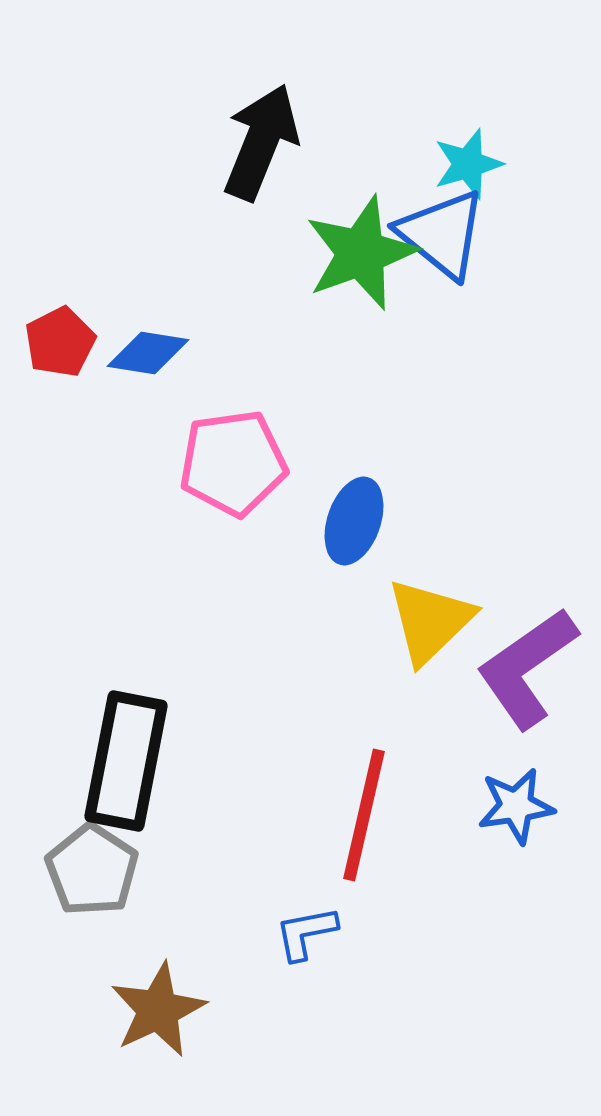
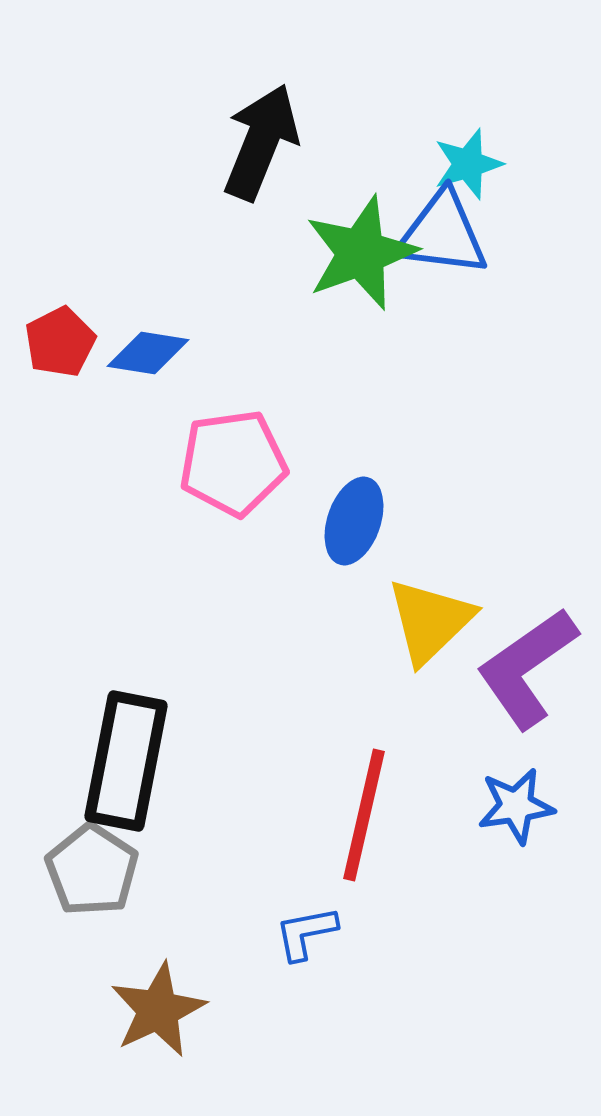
blue triangle: rotated 32 degrees counterclockwise
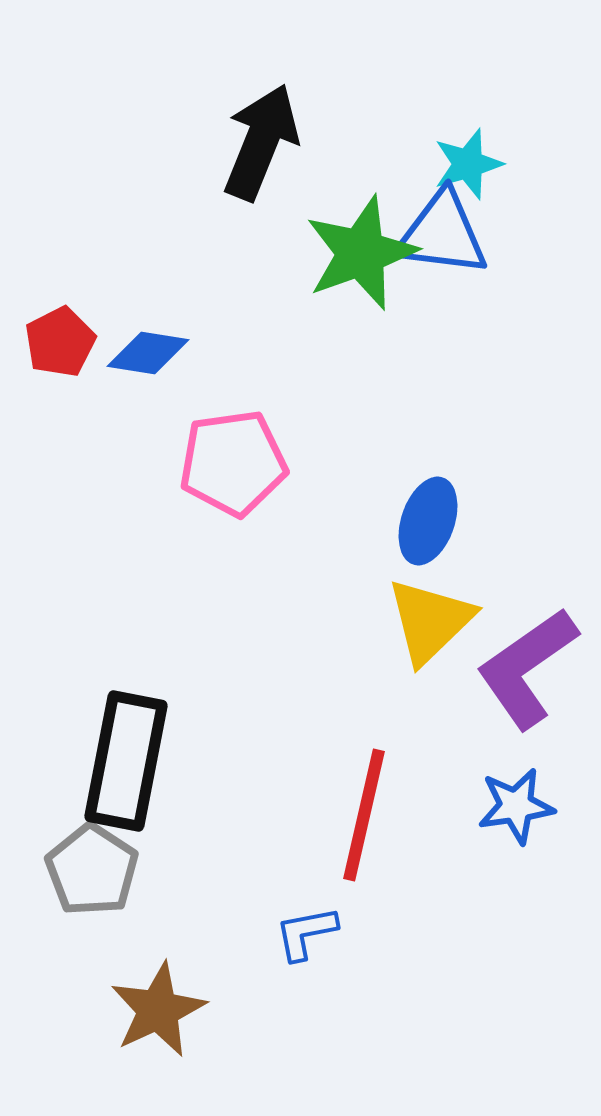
blue ellipse: moved 74 px right
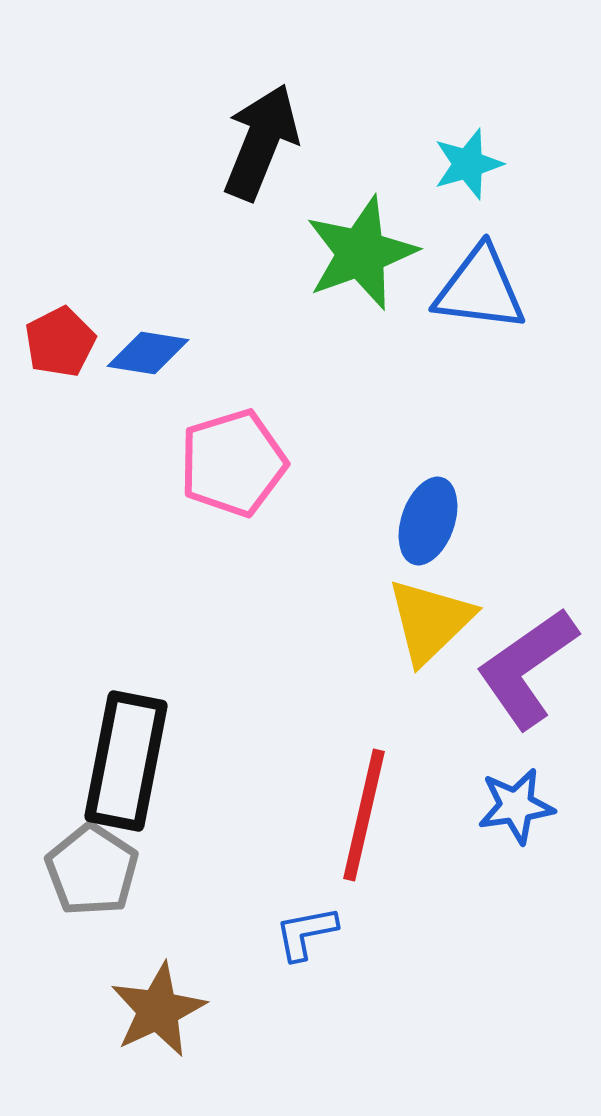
blue triangle: moved 38 px right, 55 px down
pink pentagon: rotated 9 degrees counterclockwise
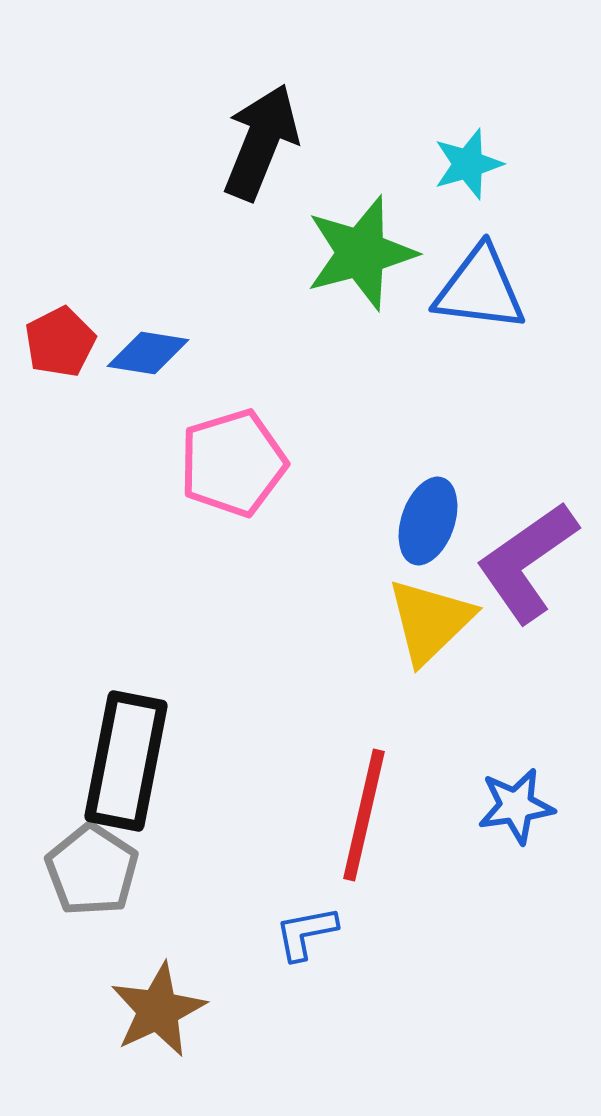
green star: rotated 5 degrees clockwise
purple L-shape: moved 106 px up
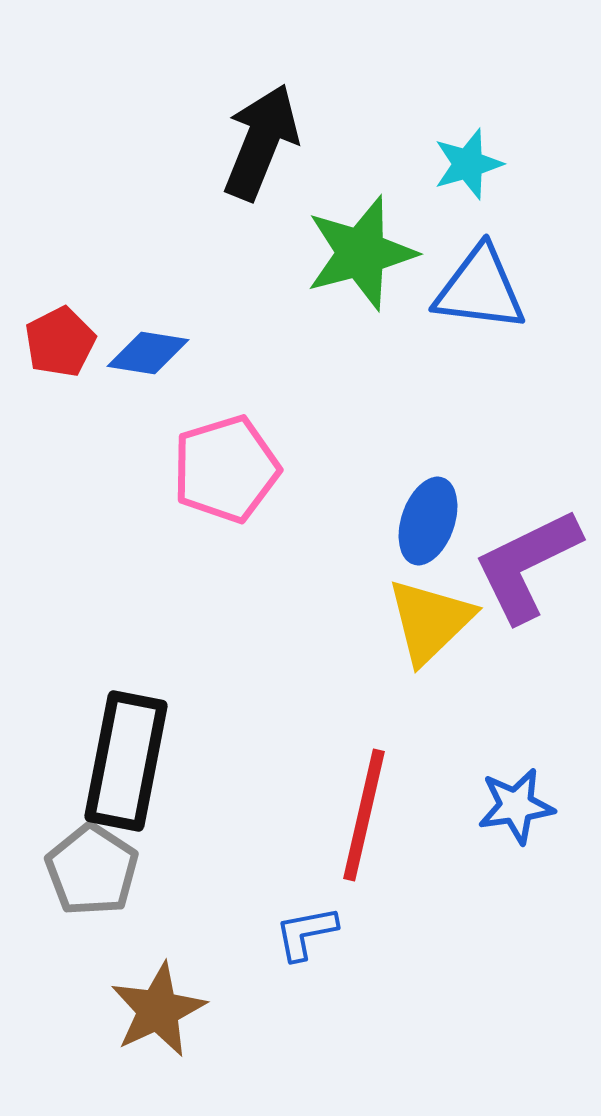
pink pentagon: moved 7 px left, 6 px down
purple L-shape: moved 3 px down; rotated 9 degrees clockwise
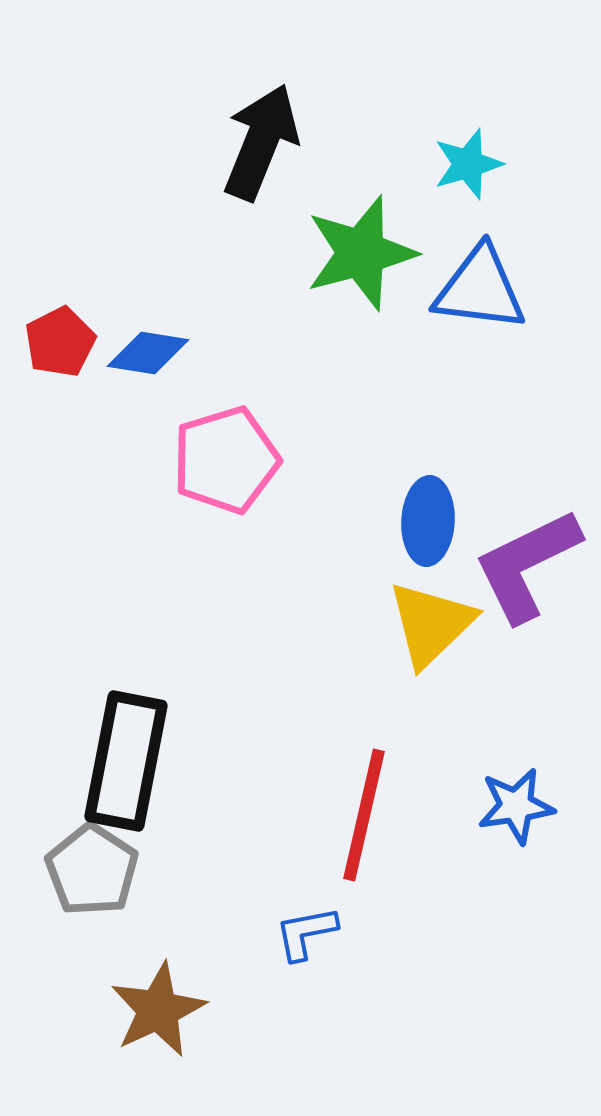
pink pentagon: moved 9 px up
blue ellipse: rotated 16 degrees counterclockwise
yellow triangle: moved 1 px right, 3 px down
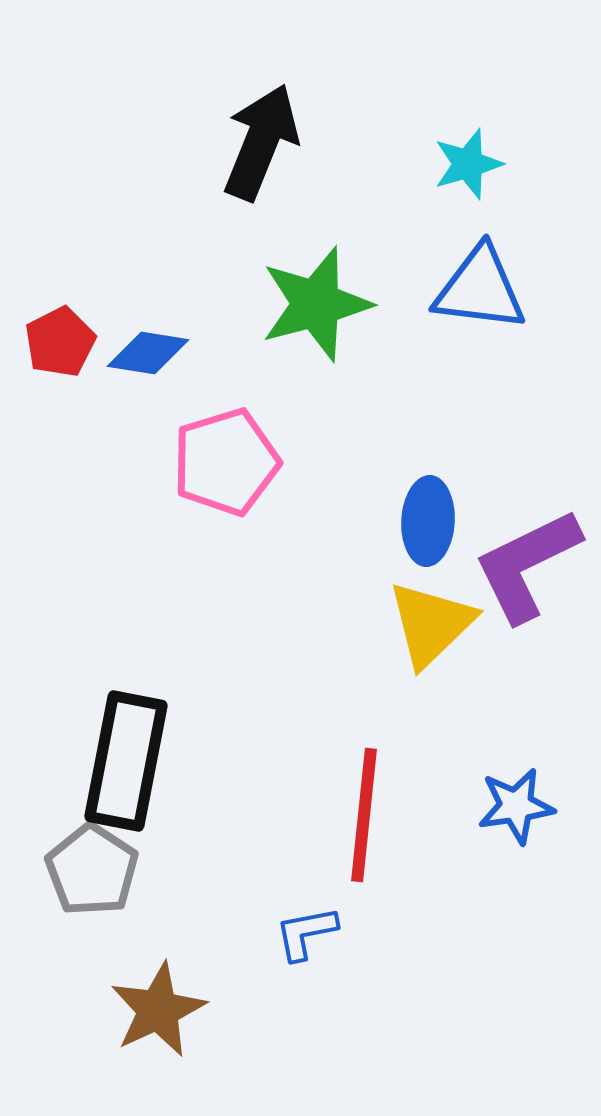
green star: moved 45 px left, 51 px down
pink pentagon: moved 2 px down
red line: rotated 7 degrees counterclockwise
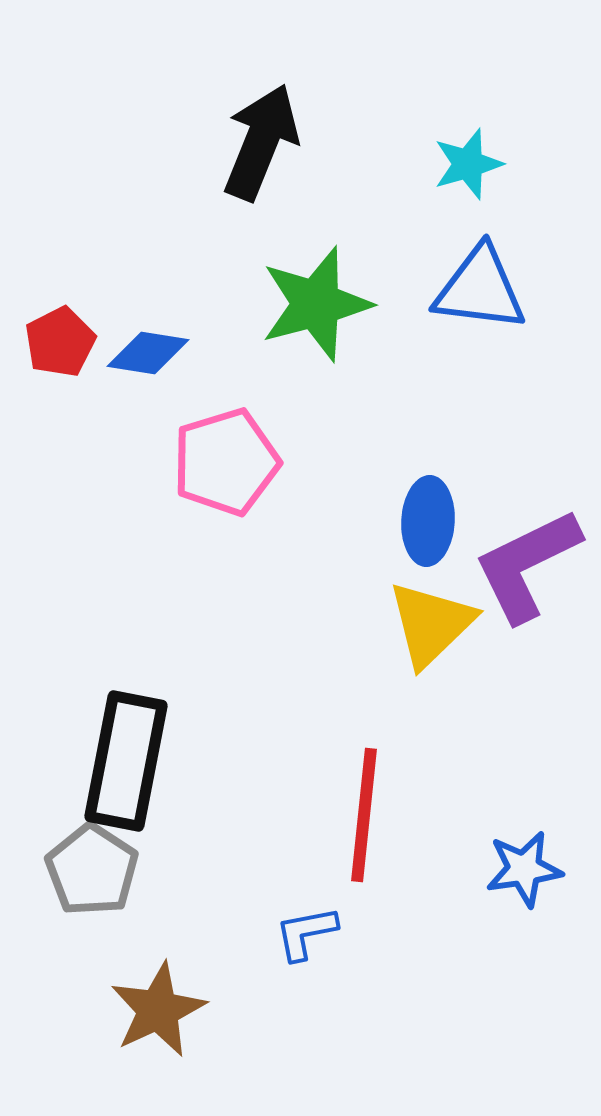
blue star: moved 8 px right, 63 px down
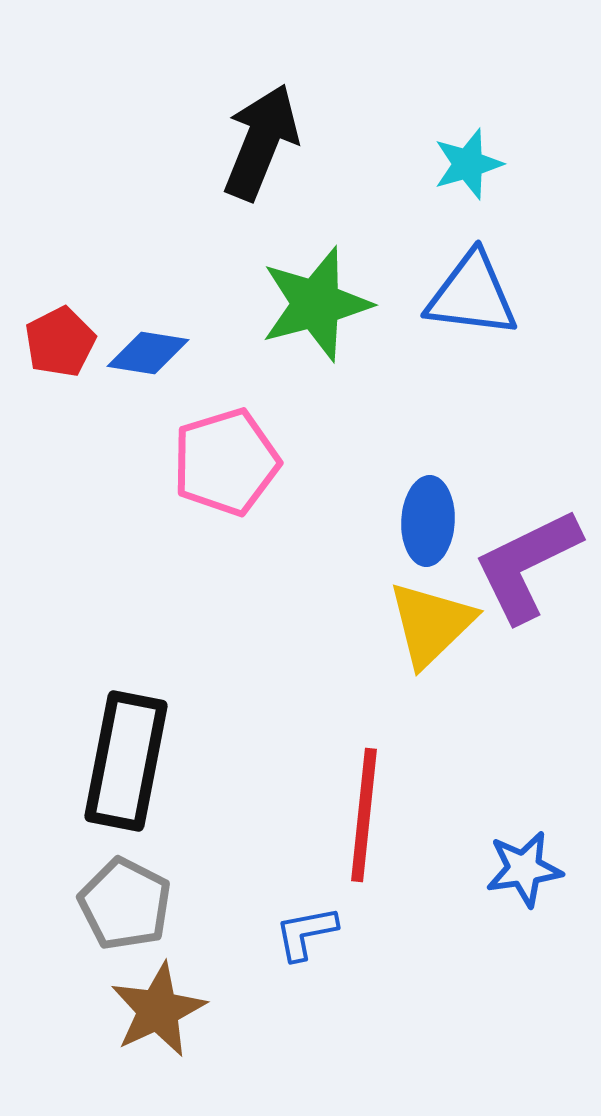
blue triangle: moved 8 px left, 6 px down
gray pentagon: moved 33 px right, 34 px down; rotated 6 degrees counterclockwise
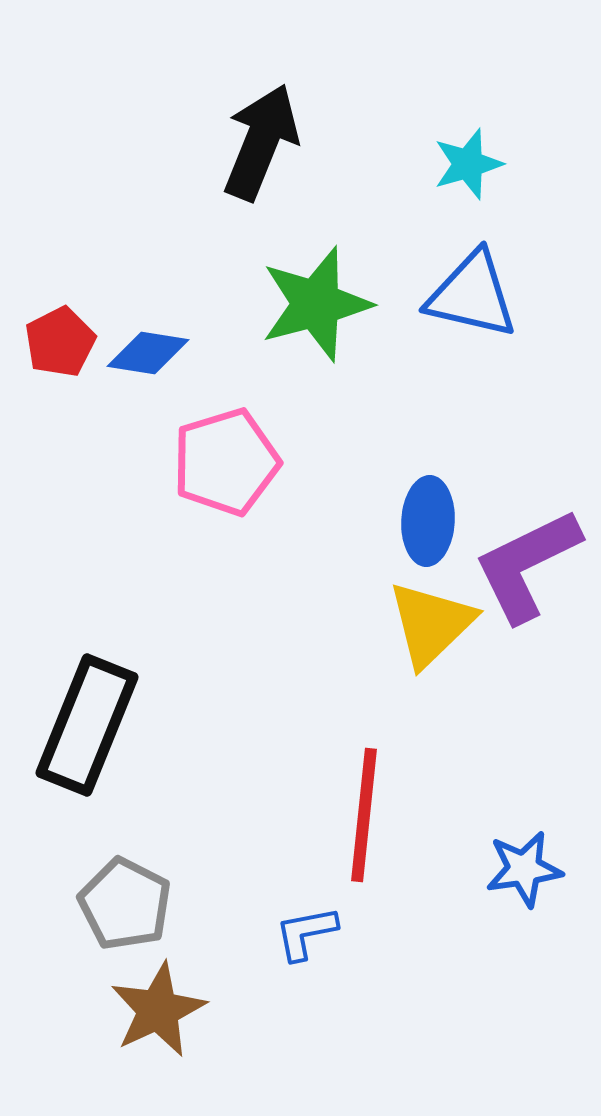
blue triangle: rotated 6 degrees clockwise
black rectangle: moved 39 px left, 36 px up; rotated 11 degrees clockwise
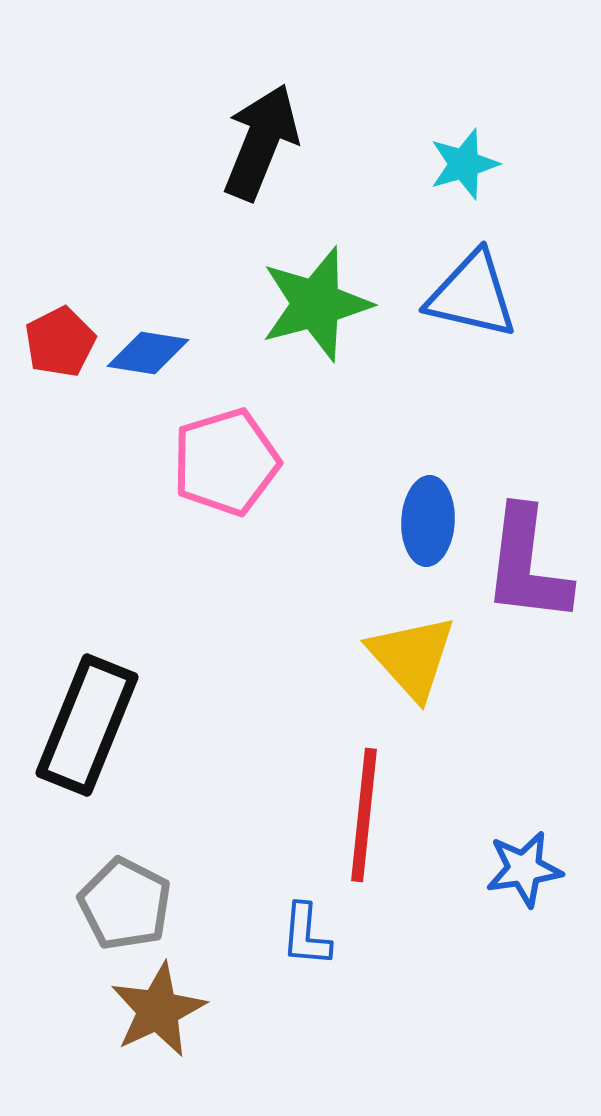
cyan star: moved 4 px left
purple L-shape: rotated 57 degrees counterclockwise
yellow triangle: moved 19 px left, 33 px down; rotated 28 degrees counterclockwise
blue L-shape: moved 2 px down; rotated 74 degrees counterclockwise
